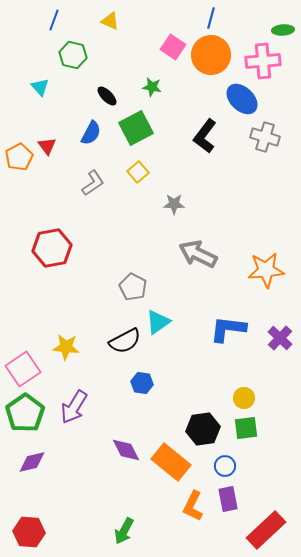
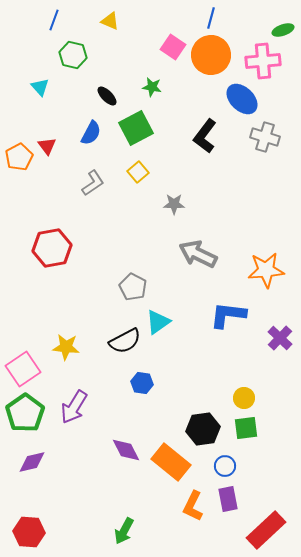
green ellipse at (283, 30): rotated 15 degrees counterclockwise
blue L-shape at (228, 329): moved 14 px up
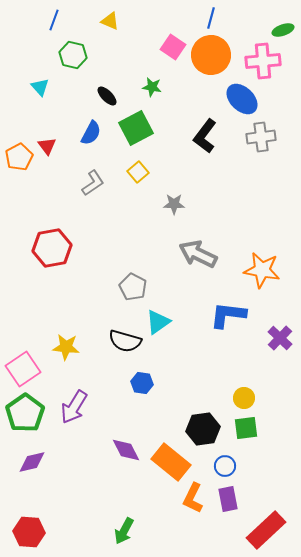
gray cross at (265, 137): moved 4 px left; rotated 24 degrees counterclockwise
orange star at (266, 270): moved 4 px left; rotated 15 degrees clockwise
black semicircle at (125, 341): rotated 44 degrees clockwise
orange L-shape at (193, 506): moved 8 px up
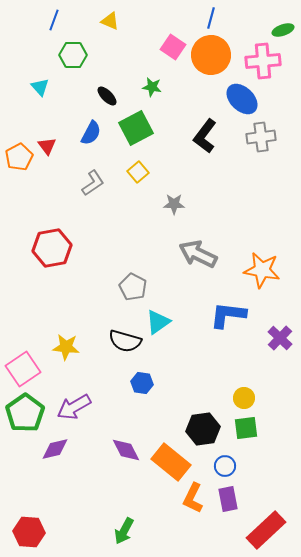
green hexagon at (73, 55): rotated 12 degrees counterclockwise
purple arrow at (74, 407): rotated 28 degrees clockwise
purple diamond at (32, 462): moved 23 px right, 13 px up
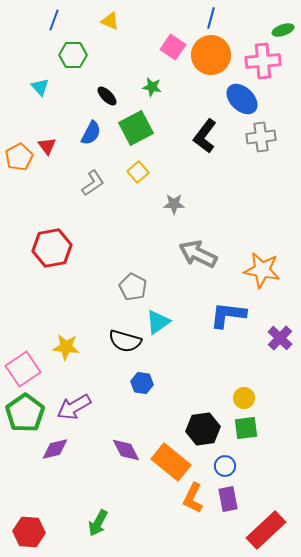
green arrow at (124, 531): moved 26 px left, 8 px up
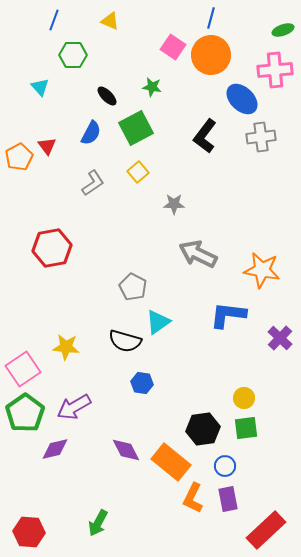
pink cross at (263, 61): moved 12 px right, 9 px down
